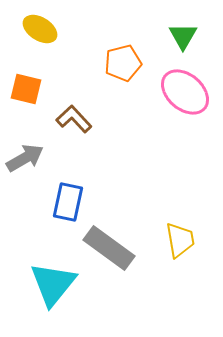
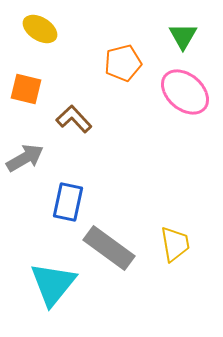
yellow trapezoid: moved 5 px left, 4 px down
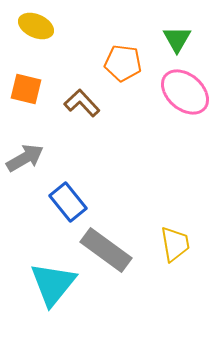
yellow ellipse: moved 4 px left, 3 px up; rotated 8 degrees counterclockwise
green triangle: moved 6 px left, 3 px down
orange pentagon: rotated 21 degrees clockwise
brown L-shape: moved 8 px right, 16 px up
blue rectangle: rotated 51 degrees counterclockwise
gray rectangle: moved 3 px left, 2 px down
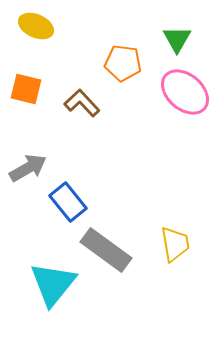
gray arrow: moved 3 px right, 10 px down
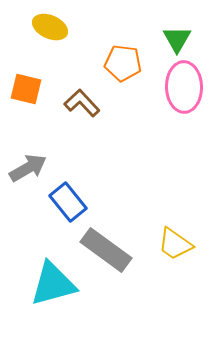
yellow ellipse: moved 14 px right, 1 px down
pink ellipse: moved 1 px left, 5 px up; rotated 48 degrees clockwise
yellow trapezoid: rotated 135 degrees clockwise
cyan triangle: rotated 36 degrees clockwise
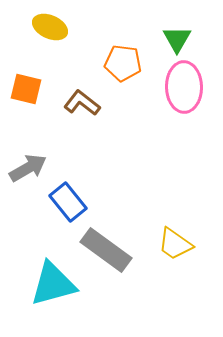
brown L-shape: rotated 9 degrees counterclockwise
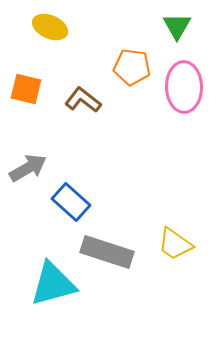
green triangle: moved 13 px up
orange pentagon: moved 9 px right, 4 px down
brown L-shape: moved 1 px right, 3 px up
blue rectangle: moved 3 px right; rotated 9 degrees counterclockwise
gray rectangle: moved 1 px right, 2 px down; rotated 18 degrees counterclockwise
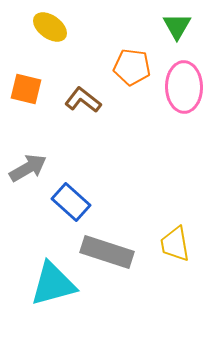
yellow ellipse: rotated 12 degrees clockwise
yellow trapezoid: rotated 45 degrees clockwise
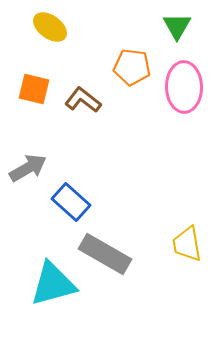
orange square: moved 8 px right
yellow trapezoid: moved 12 px right
gray rectangle: moved 2 px left, 2 px down; rotated 12 degrees clockwise
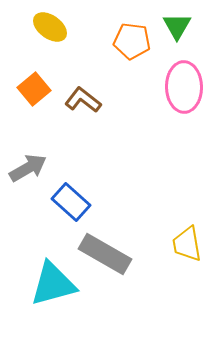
orange pentagon: moved 26 px up
orange square: rotated 36 degrees clockwise
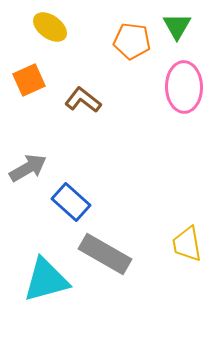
orange square: moved 5 px left, 9 px up; rotated 16 degrees clockwise
cyan triangle: moved 7 px left, 4 px up
